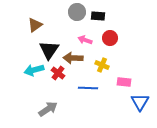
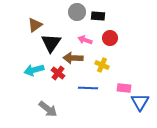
black triangle: moved 2 px right, 7 px up
pink rectangle: moved 6 px down
gray arrow: rotated 72 degrees clockwise
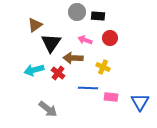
yellow cross: moved 1 px right, 2 px down
pink rectangle: moved 13 px left, 9 px down
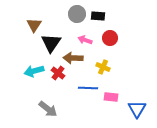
gray circle: moved 2 px down
brown triangle: moved 1 px left; rotated 21 degrees counterclockwise
cyan arrow: moved 1 px down
blue triangle: moved 3 px left, 7 px down
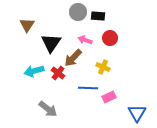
gray circle: moved 1 px right, 2 px up
brown triangle: moved 7 px left
brown arrow: rotated 48 degrees counterclockwise
pink rectangle: moved 2 px left; rotated 32 degrees counterclockwise
blue triangle: moved 4 px down
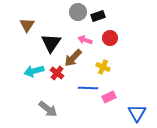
black rectangle: rotated 24 degrees counterclockwise
red cross: moved 1 px left
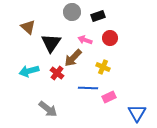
gray circle: moved 6 px left
brown triangle: moved 1 px right, 2 px down; rotated 21 degrees counterclockwise
cyan arrow: moved 5 px left
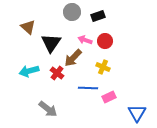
red circle: moved 5 px left, 3 px down
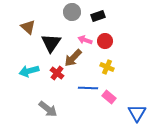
yellow cross: moved 4 px right
pink rectangle: rotated 64 degrees clockwise
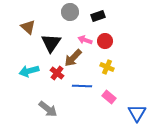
gray circle: moved 2 px left
blue line: moved 6 px left, 2 px up
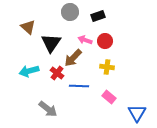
yellow cross: rotated 16 degrees counterclockwise
blue line: moved 3 px left
